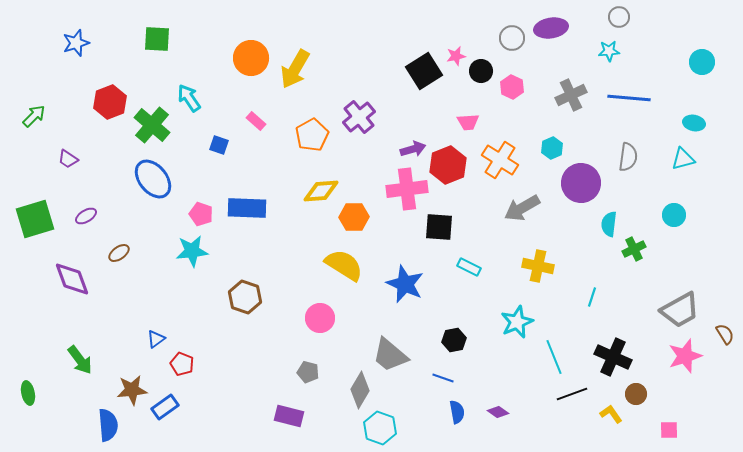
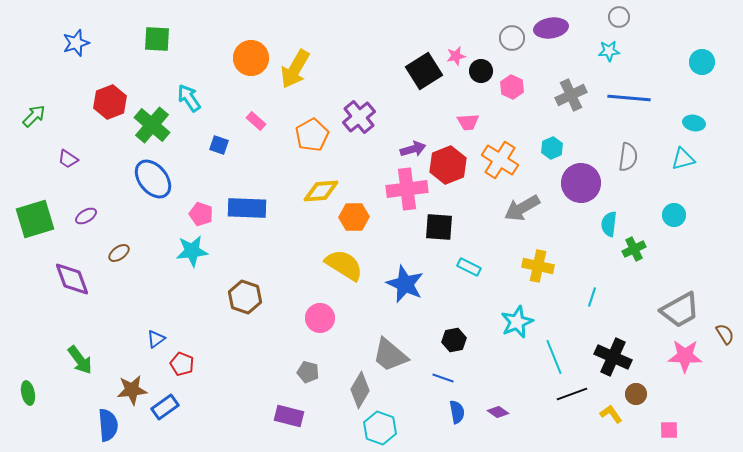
pink star at (685, 356): rotated 20 degrees clockwise
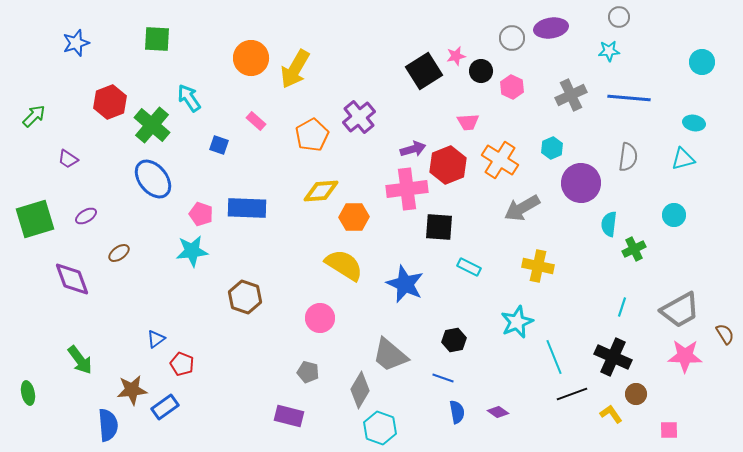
cyan line at (592, 297): moved 30 px right, 10 px down
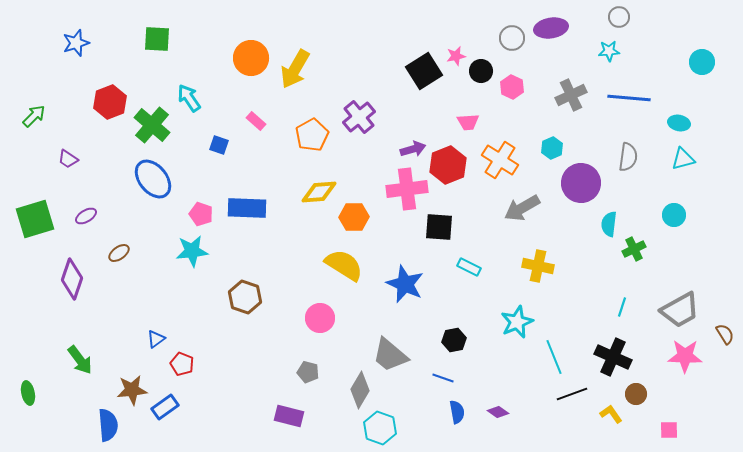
cyan ellipse at (694, 123): moved 15 px left
yellow diamond at (321, 191): moved 2 px left, 1 px down
purple diamond at (72, 279): rotated 39 degrees clockwise
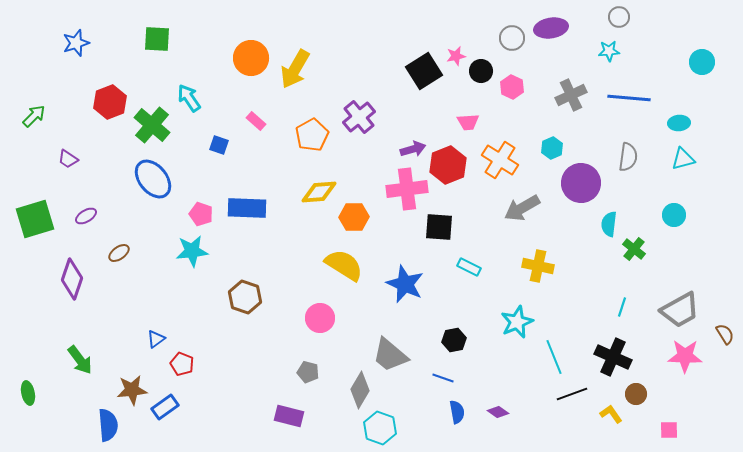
cyan ellipse at (679, 123): rotated 15 degrees counterclockwise
green cross at (634, 249): rotated 25 degrees counterclockwise
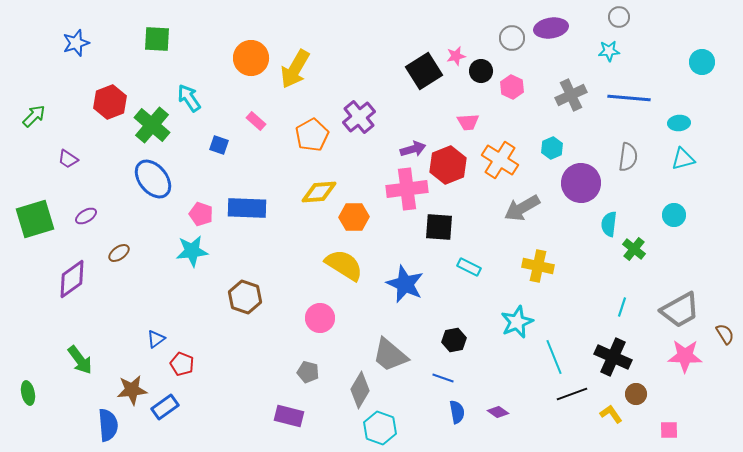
purple diamond at (72, 279): rotated 36 degrees clockwise
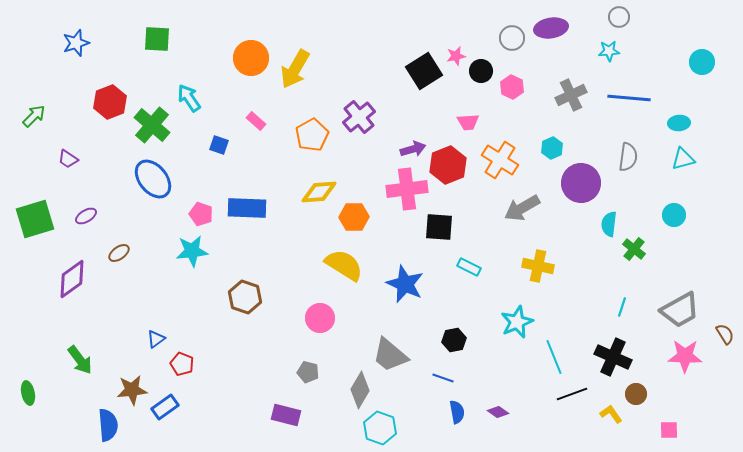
purple rectangle at (289, 416): moved 3 px left, 1 px up
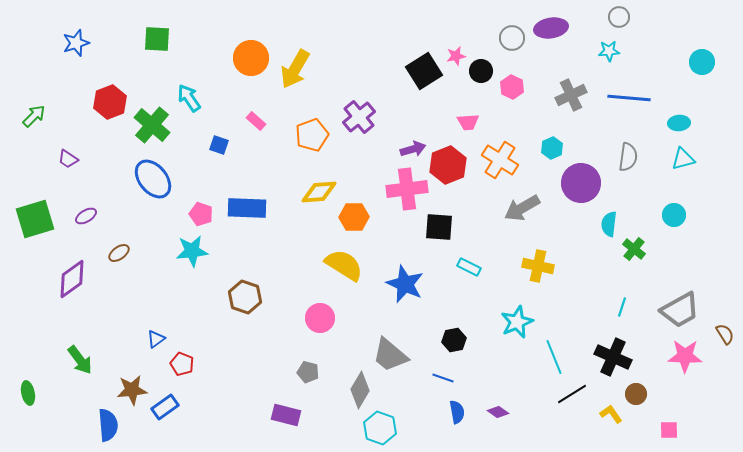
orange pentagon at (312, 135): rotated 8 degrees clockwise
black line at (572, 394): rotated 12 degrees counterclockwise
